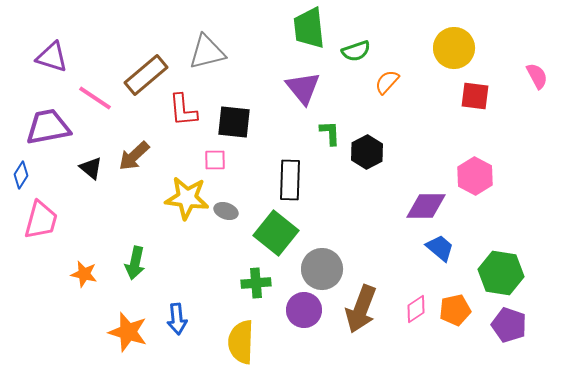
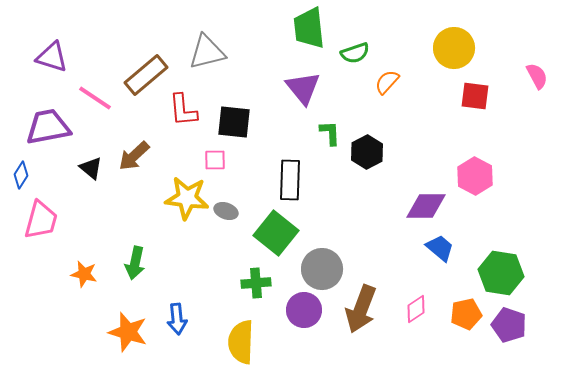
green semicircle at (356, 51): moved 1 px left, 2 px down
orange pentagon at (455, 310): moved 11 px right, 4 px down
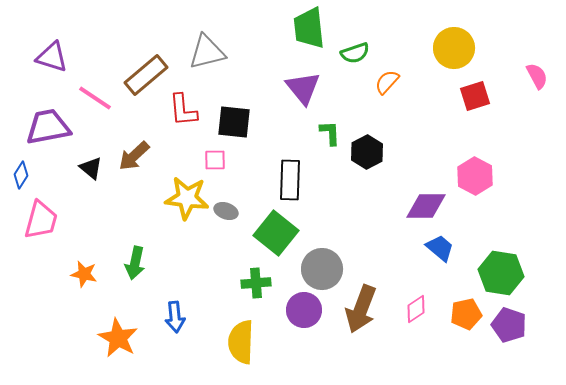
red square at (475, 96): rotated 24 degrees counterclockwise
blue arrow at (177, 319): moved 2 px left, 2 px up
orange star at (128, 332): moved 10 px left, 6 px down; rotated 12 degrees clockwise
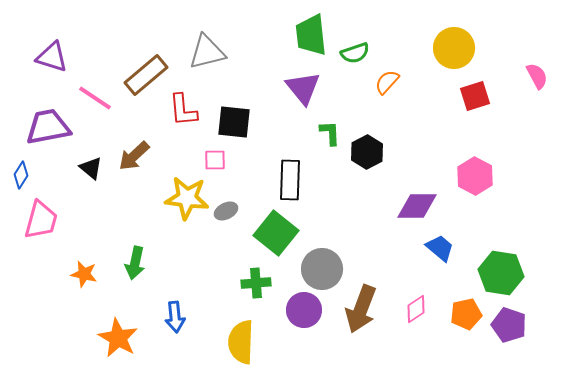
green trapezoid at (309, 28): moved 2 px right, 7 px down
purple diamond at (426, 206): moved 9 px left
gray ellipse at (226, 211): rotated 45 degrees counterclockwise
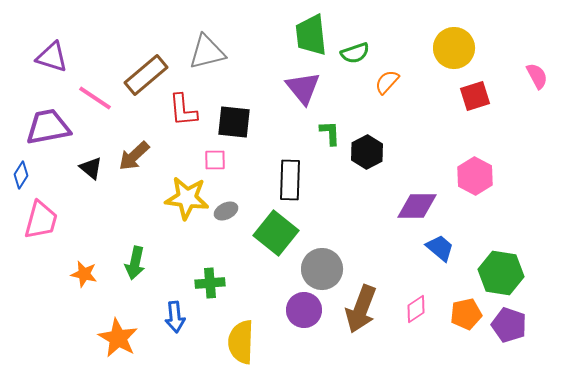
green cross at (256, 283): moved 46 px left
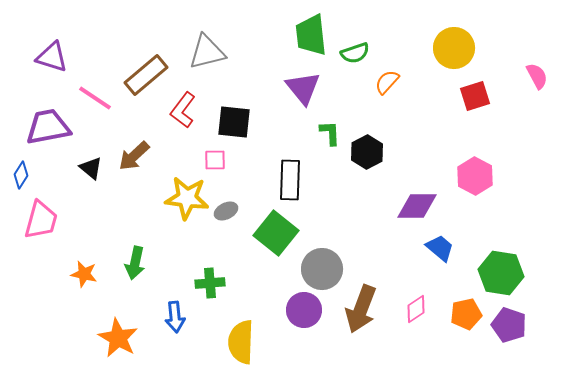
red L-shape at (183, 110): rotated 42 degrees clockwise
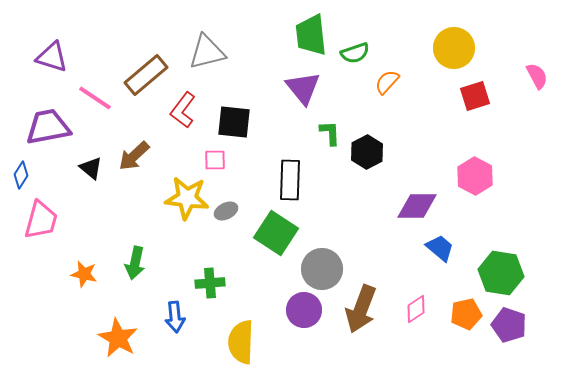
green square at (276, 233): rotated 6 degrees counterclockwise
